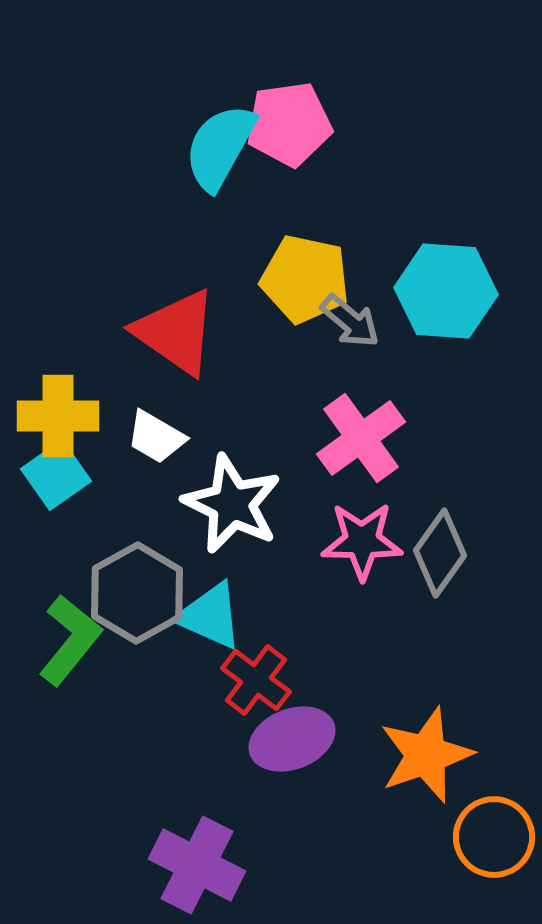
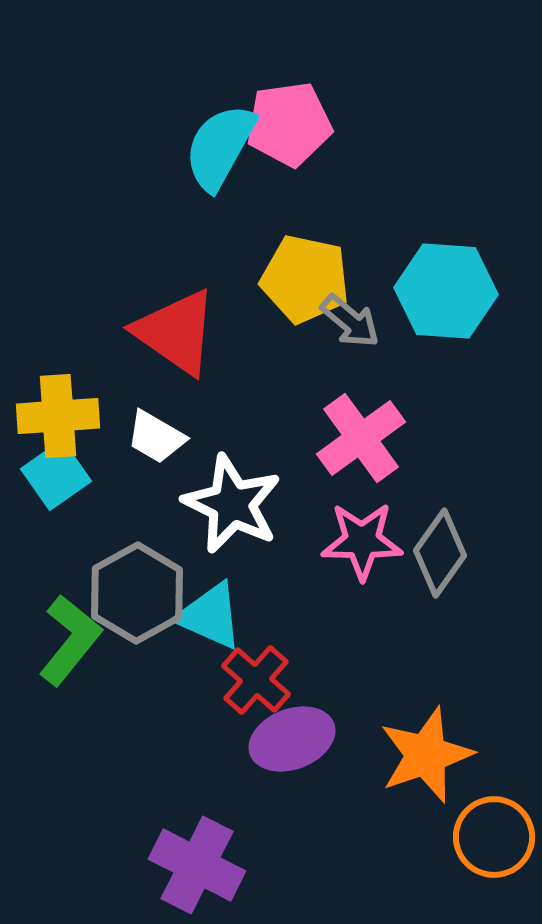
yellow cross: rotated 4 degrees counterclockwise
red cross: rotated 4 degrees clockwise
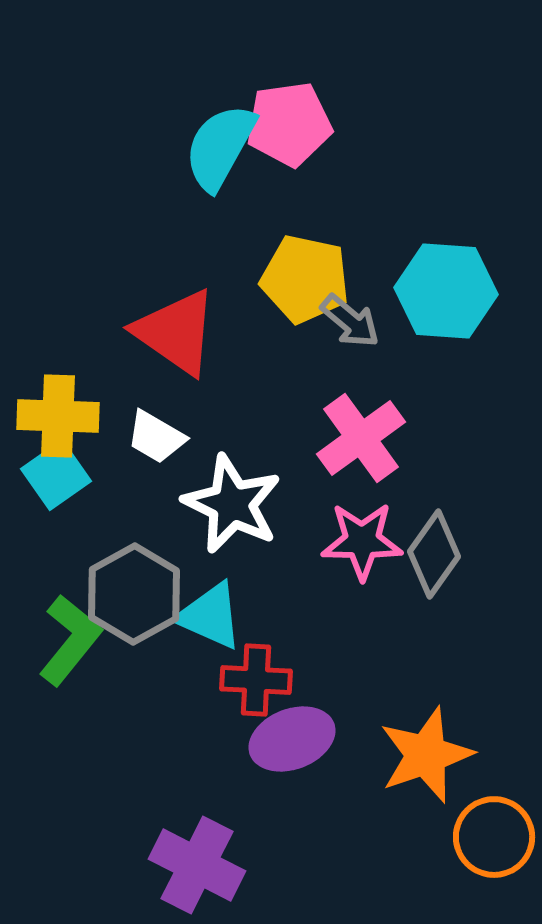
yellow cross: rotated 6 degrees clockwise
gray diamond: moved 6 px left, 1 px down
gray hexagon: moved 3 px left, 1 px down
red cross: rotated 38 degrees counterclockwise
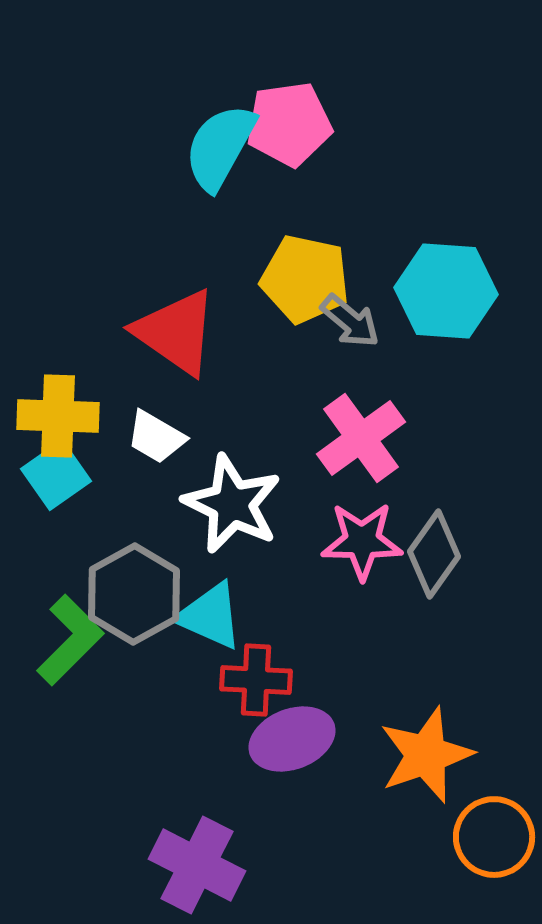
green L-shape: rotated 6 degrees clockwise
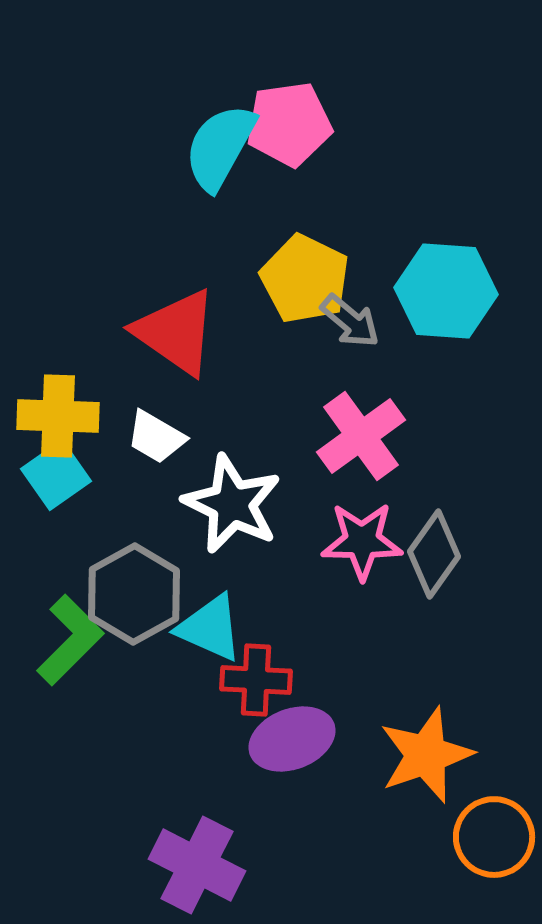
yellow pentagon: rotated 14 degrees clockwise
pink cross: moved 2 px up
cyan triangle: moved 12 px down
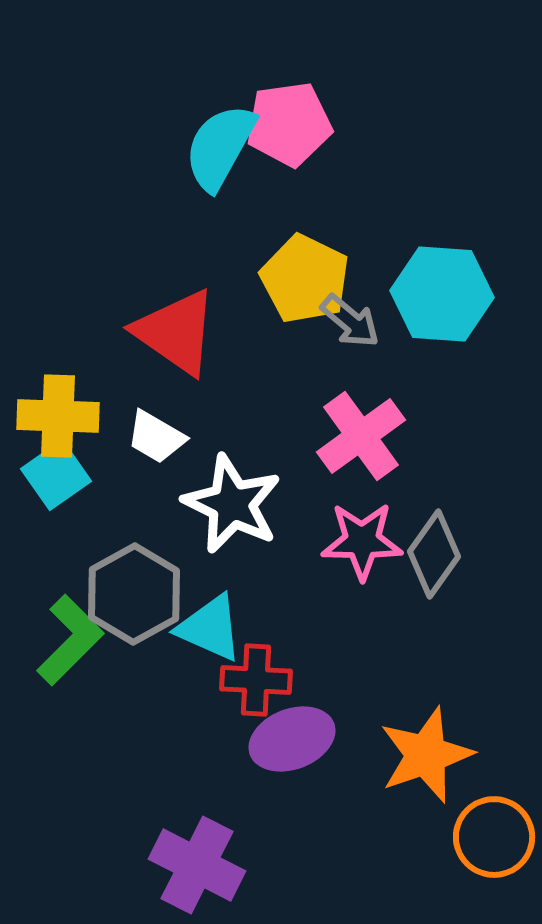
cyan hexagon: moved 4 px left, 3 px down
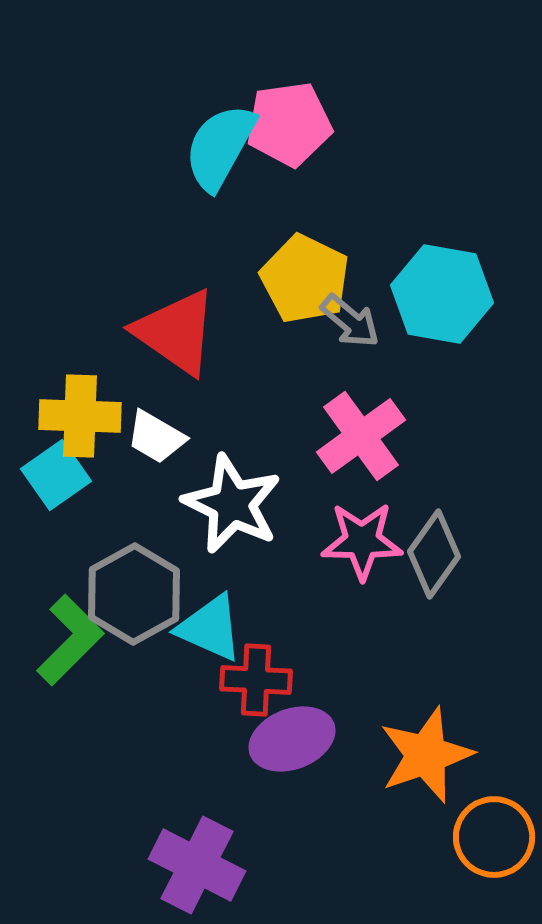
cyan hexagon: rotated 6 degrees clockwise
yellow cross: moved 22 px right
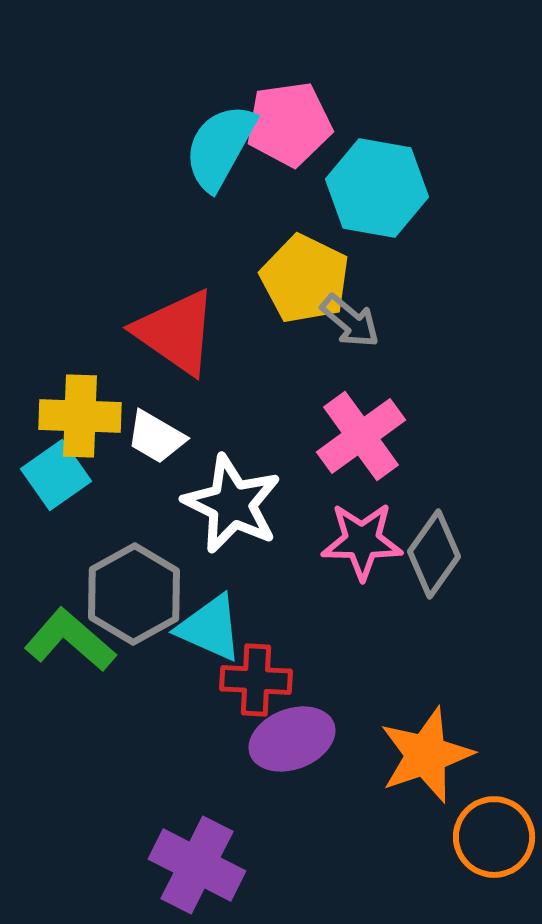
cyan hexagon: moved 65 px left, 106 px up
green L-shape: rotated 94 degrees counterclockwise
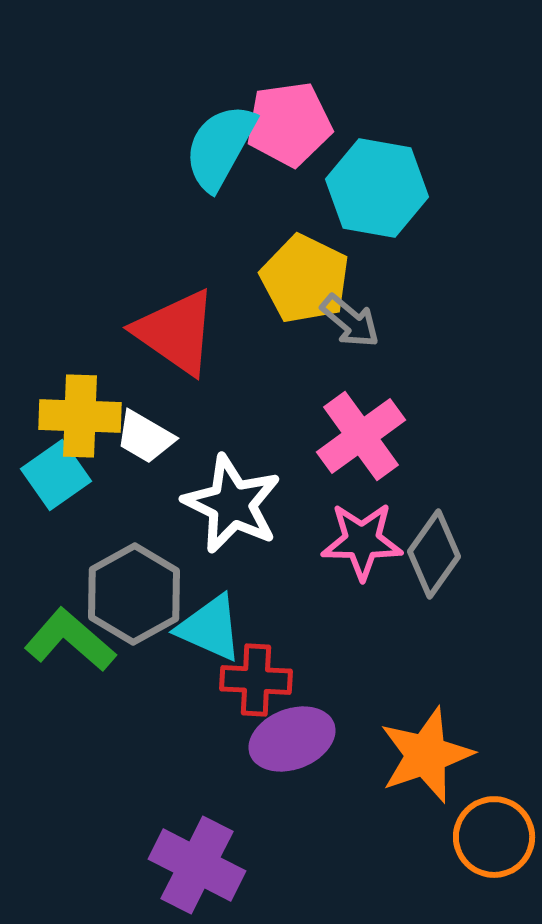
white trapezoid: moved 11 px left
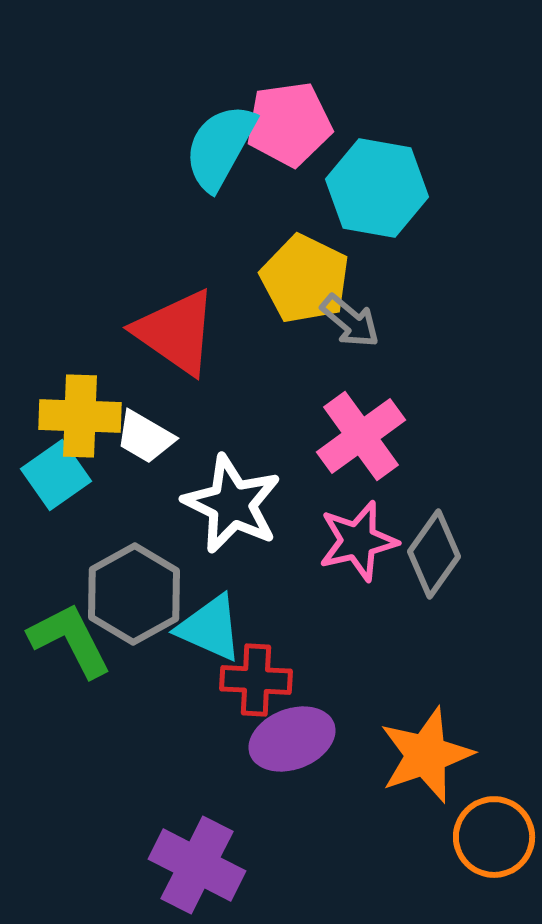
pink star: moved 4 px left; rotated 14 degrees counterclockwise
green L-shape: rotated 22 degrees clockwise
